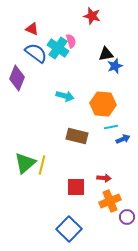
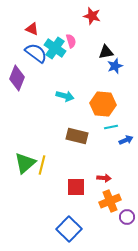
cyan cross: moved 3 px left
black triangle: moved 2 px up
blue arrow: moved 3 px right, 1 px down
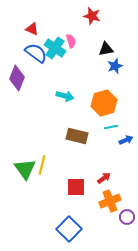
black triangle: moved 3 px up
orange hexagon: moved 1 px right, 1 px up; rotated 20 degrees counterclockwise
green triangle: moved 6 px down; rotated 25 degrees counterclockwise
red arrow: rotated 40 degrees counterclockwise
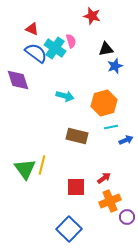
purple diamond: moved 1 px right, 2 px down; rotated 40 degrees counterclockwise
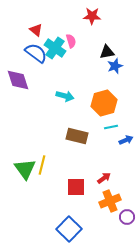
red star: rotated 12 degrees counterclockwise
red triangle: moved 4 px right, 1 px down; rotated 16 degrees clockwise
black triangle: moved 1 px right, 3 px down
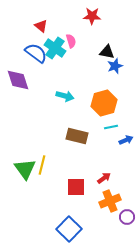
red triangle: moved 5 px right, 4 px up
black triangle: rotated 21 degrees clockwise
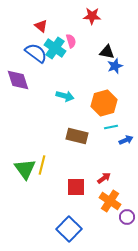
orange cross: rotated 35 degrees counterclockwise
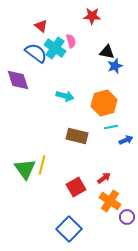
red square: rotated 30 degrees counterclockwise
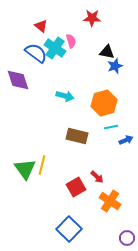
red star: moved 2 px down
red arrow: moved 7 px left, 1 px up; rotated 80 degrees clockwise
purple circle: moved 21 px down
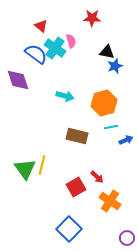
blue semicircle: moved 1 px down
